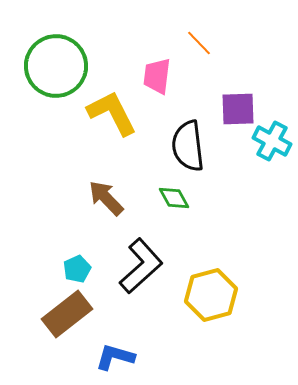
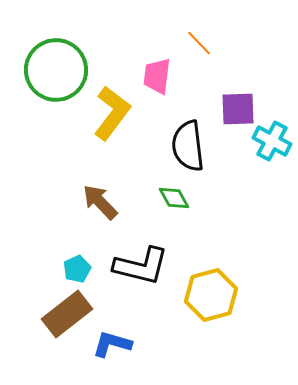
green circle: moved 4 px down
yellow L-shape: rotated 64 degrees clockwise
brown arrow: moved 6 px left, 4 px down
black L-shape: rotated 56 degrees clockwise
blue L-shape: moved 3 px left, 13 px up
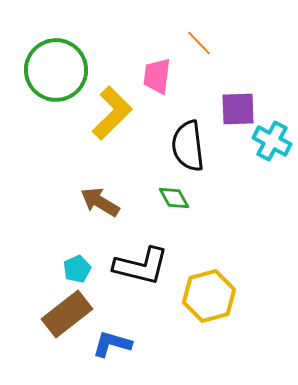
yellow L-shape: rotated 8 degrees clockwise
brown arrow: rotated 15 degrees counterclockwise
yellow hexagon: moved 2 px left, 1 px down
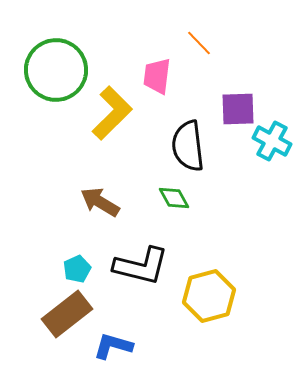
blue L-shape: moved 1 px right, 2 px down
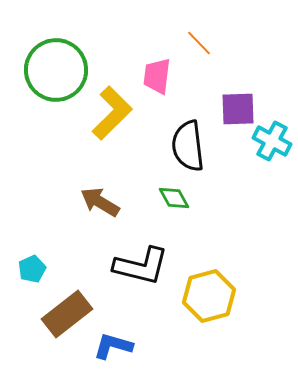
cyan pentagon: moved 45 px left
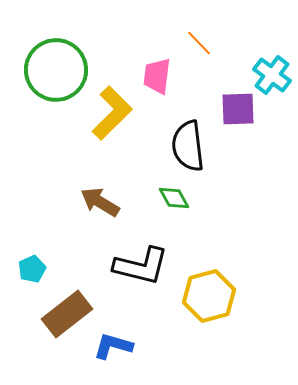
cyan cross: moved 66 px up; rotated 9 degrees clockwise
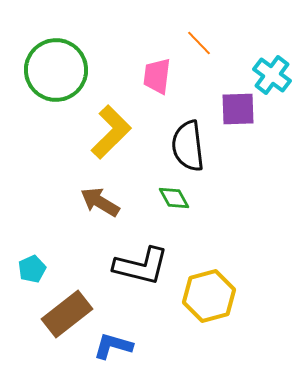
yellow L-shape: moved 1 px left, 19 px down
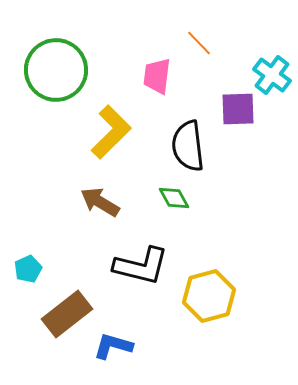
cyan pentagon: moved 4 px left
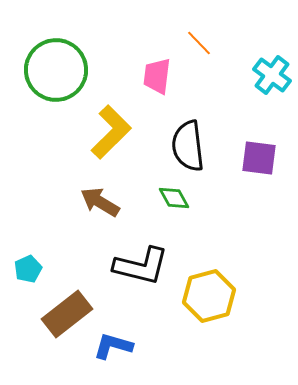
purple square: moved 21 px right, 49 px down; rotated 9 degrees clockwise
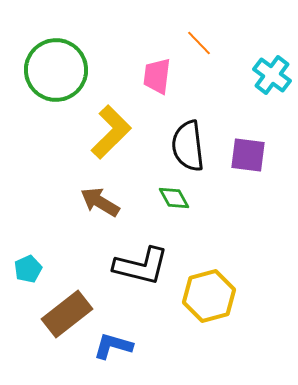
purple square: moved 11 px left, 3 px up
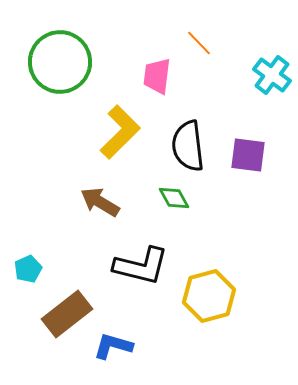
green circle: moved 4 px right, 8 px up
yellow L-shape: moved 9 px right
